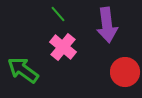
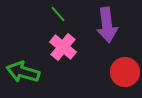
green arrow: moved 2 px down; rotated 20 degrees counterclockwise
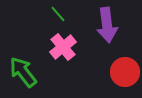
pink cross: rotated 12 degrees clockwise
green arrow: rotated 36 degrees clockwise
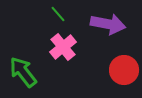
purple arrow: moved 1 px right, 1 px up; rotated 72 degrees counterclockwise
red circle: moved 1 px left, 2 px up
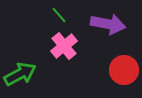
green line: moved 1 px right, 1 px down
pink cross: moved 1 px right, 1 px up
green arrow: moved 3 px left, 2 px down; rotated 100 degrees clockwise
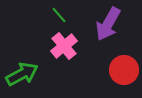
purple arrow: rotated 108 degrees clockwise
green arrow: moved 2 px right
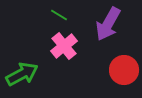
green line: rotated 18 degrees counterclockwise
